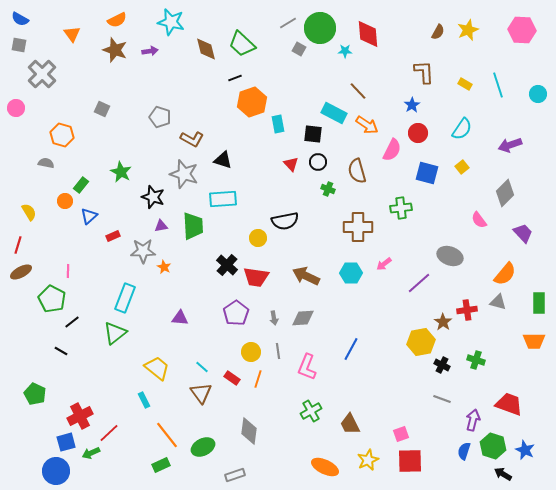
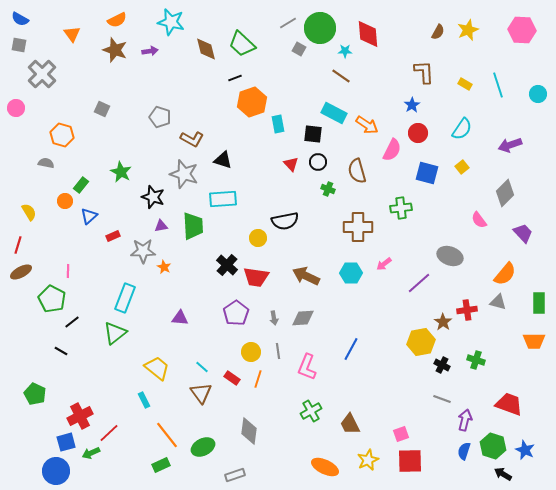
brown line at (358, 91): moved 17 px left, 15 px up; rotated 12 degrees counterclockwise
purple arrow at (473, 420): moved 8 px left
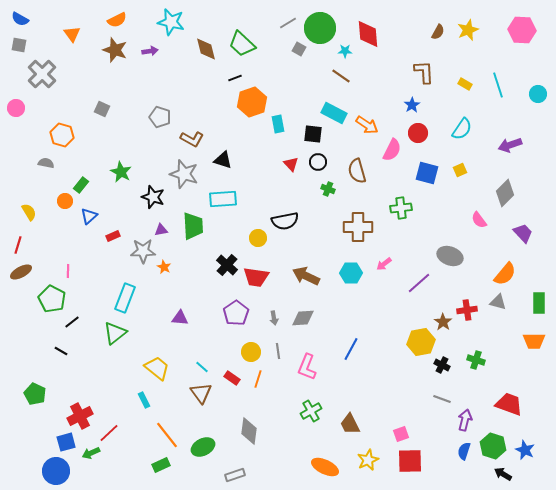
yellow square at (462, 167): moved 2 px left, 3 px down; rotated 16 degrees clockwise
purple triangle at (161, 226): moved 4 px down
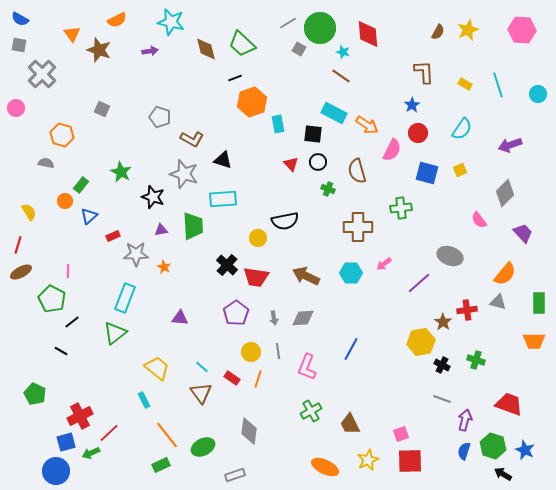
brown star at (115, 50): moved 16 px left
cyan star at (345, 51): moved 2 px left, 1 px down; rotated 16 degrees clockwise
gray star at (143, 251): moved 7 px left, 3 px down
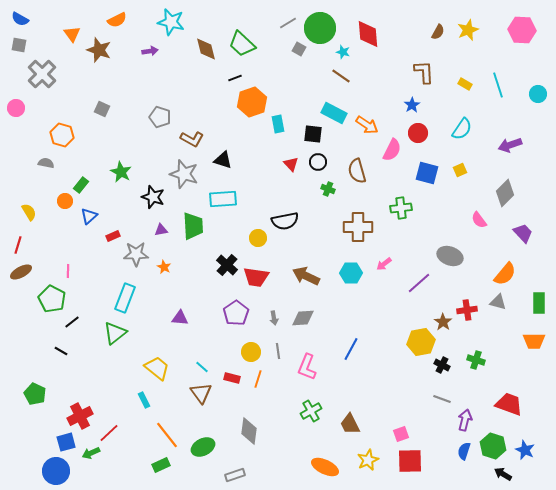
red rectangle at (232, 378): rotated 21 degrees counterclockwise
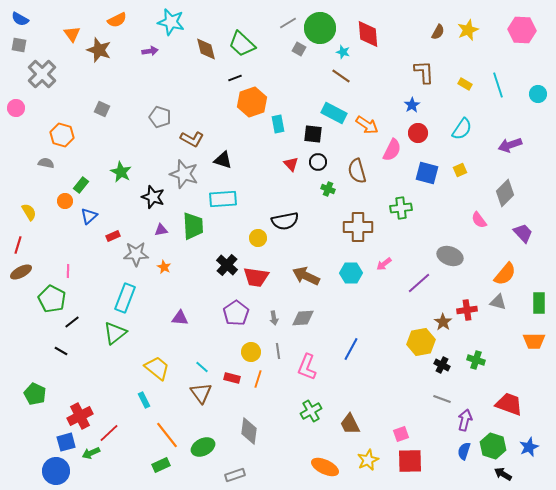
blue star at (525, 450): moved 4 px right, 3 px up; rotated 24 degrees clockwise
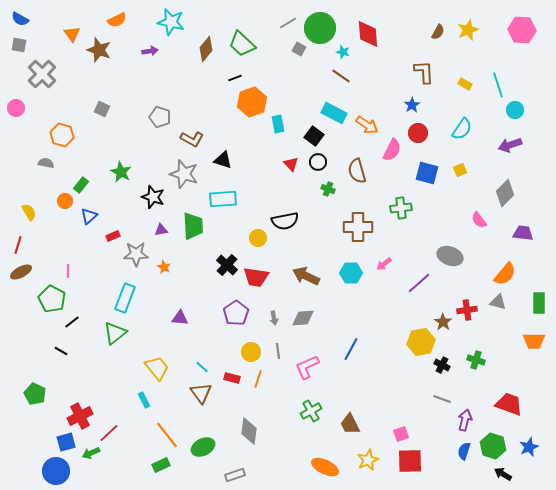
brown diamond at (206, 49): rotated 55 degrees clockwise
cyan circle at (538, 94): moved 23 px left, 16 px down
black square at (313, 134): moved 1 px right, 2 px down; rotated 30 degrees clockwise
purple trapezoid at (523, 233): rotated 40 degrees counterclockwise
pink L-shape at (307, 367): rotated 44 degrees clockwise
yellow trapezoid at (157, 368): rotated 12 degrees clockwise
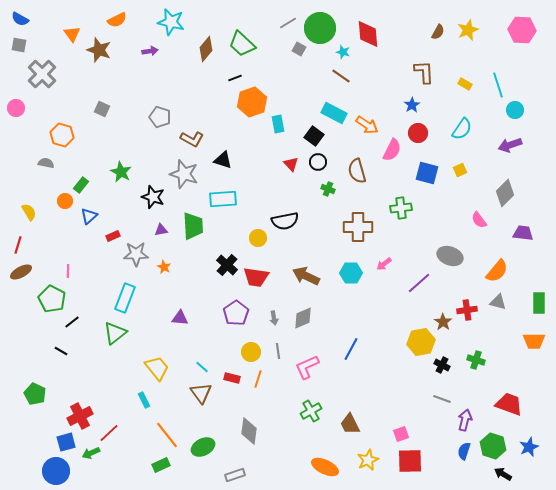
orange semicircle at (505, 274): moved 8 px left, 3 px up
gray diamond at (303, 318): rotated 20 degrees counterclockwise
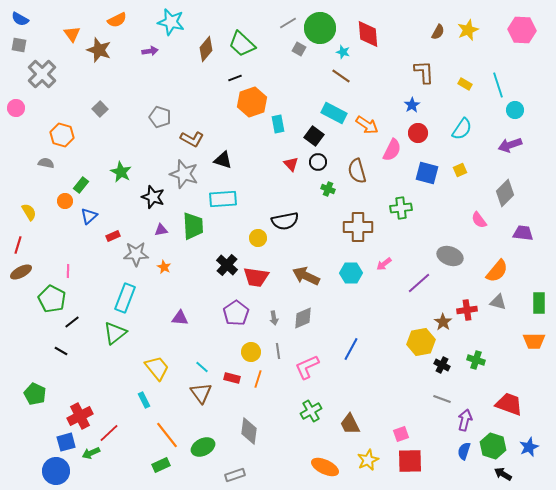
gray square at (102, 109): moved 2 px left; rotated 21 degrees clockwise
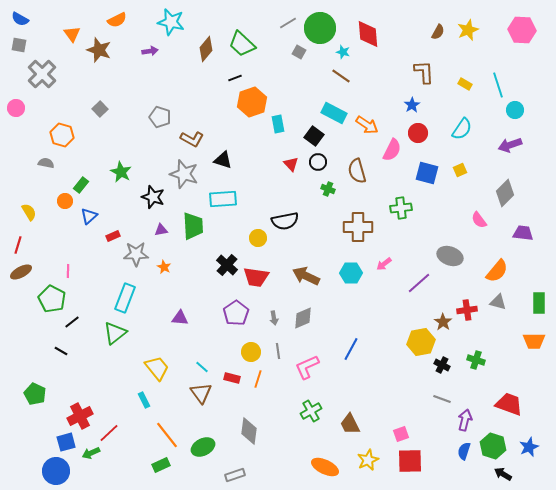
gray square at (299, 49): moved 3 px down
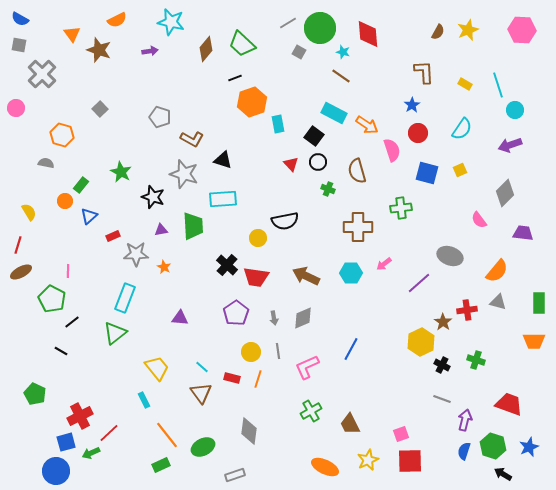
pink semicircle at (392, 150): rotated 45 degrees counterclockwise
yellow hexagon at (421, 342): rotated 16 degrees counterclockwise
